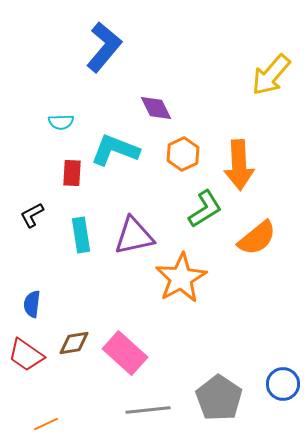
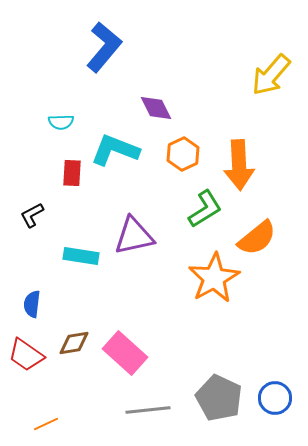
cyan rectangle: moved 21 px down; rotated 72 degrees counterclockwise
orange star: moved 33 px right
blue circle: moved 8 px left, 14 px down
gray pentagon: rotated 9 degrees counterclockwise
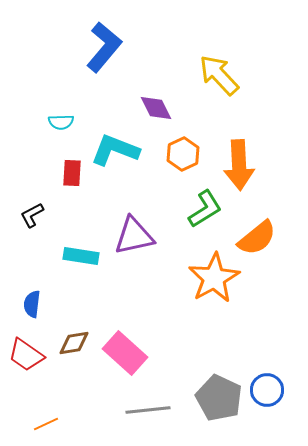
yellow arrow: moved 52 px left; rotated 96 degrees clockwise
blue circle: moved 8 px left, 8 px up
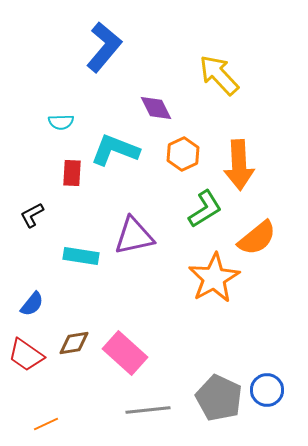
blue semicircle: rotated 148 degrees counterclockwise
